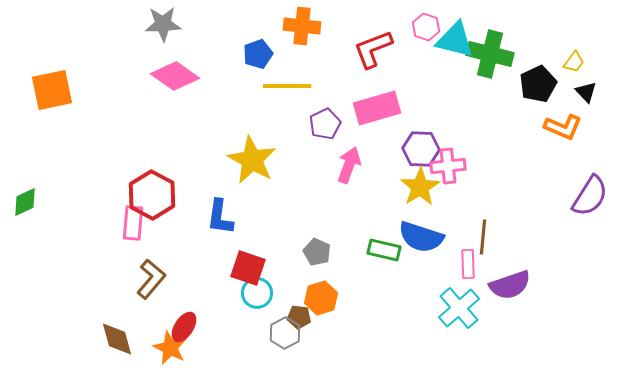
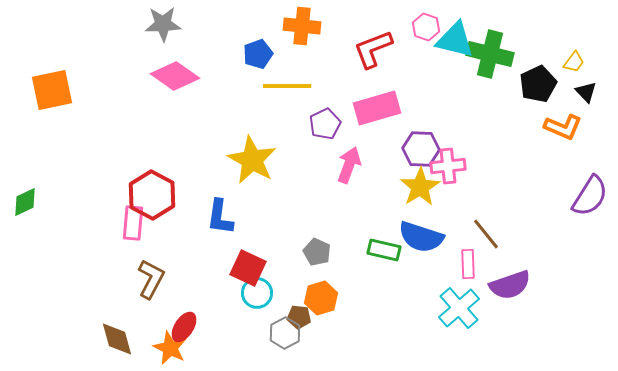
brown line at (483, 237): moved 3 px right, 3 px up; rotated 44 degrees counterclockwise
red square at (248, 268): rotated 6 degrees clockwise
brown L-shape at (151, 279): rotated 12 degrees counterclockwise
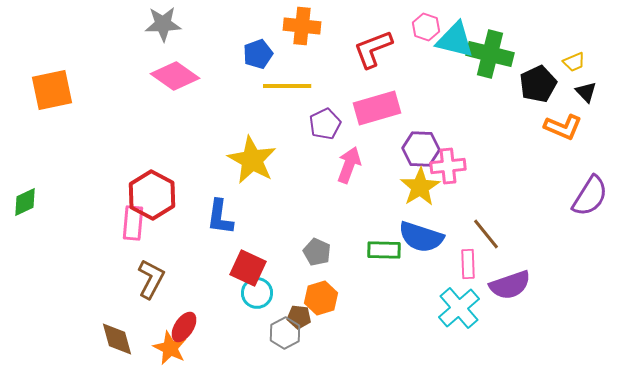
yellow trapezoid at (574, 62): rotated 30 degrees clockwise
green rectangle at (384, 250): rotated 12 degrees counterclockwise
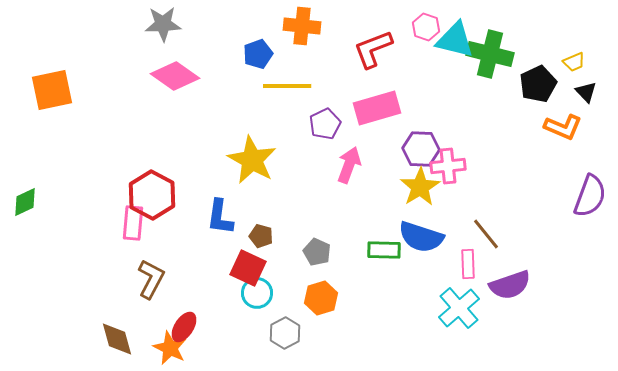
purple semicircle at (590, 196): rotated 12 degrees counterclockwise
brown pentagon at (299, 317): moved 38 px left, 81 px up; rotated 10 degrees clockwise
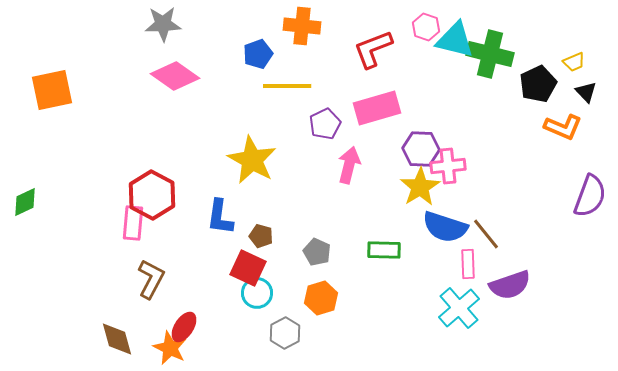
pink arrow at (349, 165): rotated 6 degrees counterclockwise
blue semicircle at (421, 237): moved 24 px right, 10 px up
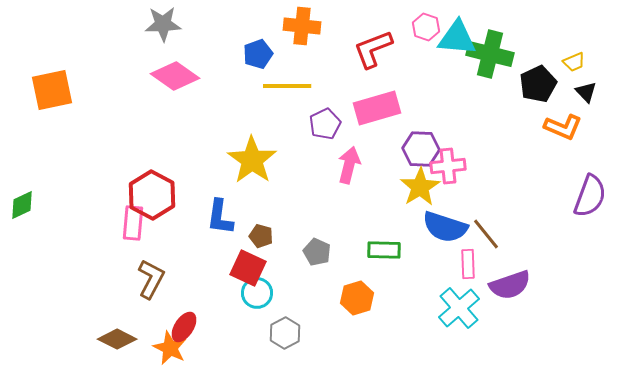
cyan triangle at (455, 40): moved 2 px right, 2 px up; rotated 9 degrees counterclockwise
yellow star at (252, 160): rotated 6 degrees clockwise
green diamond at (25, 202): moved 3 px left, 3 px down
orange hexagon at (321, 298): moved 36 px right
brown diamond at (117, 339): rotated 48 degrees counterclockwise
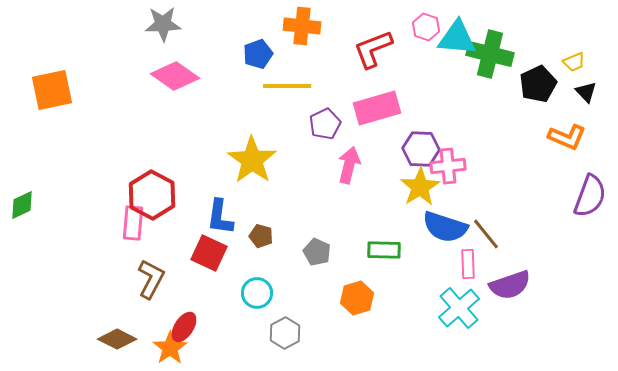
orange L-shape at (563, 127): moved 4 px right, 10 px down
red square at (248, 268): moved 39 px left, 15 px up
orange star at (170, 348): rotated 12 degrees clockwise
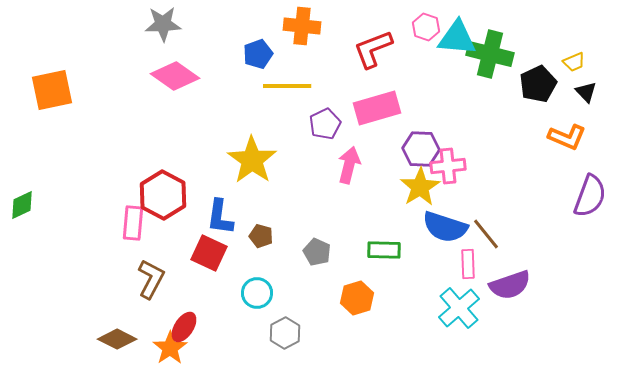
red hexagon at (152, 195): moved 11 px right
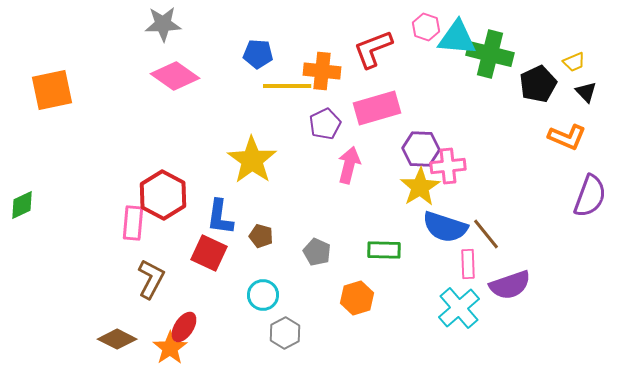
orange cross at (302, 26): moved 20 px right, 45 px down
blue pentagon at (258, 54): rotated 24 degrees clockwise
cyan circle at (257, 293): moved 6 px right, 2 px down
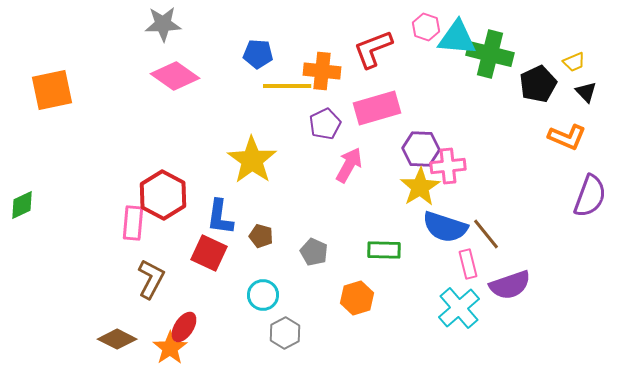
pink arrow at (349, 165): rotated 15 degrees clockwise
gray pentagon at (317, 252): moved 3 px left
pink rectangle at (468, 264): rotated 12 degrees counterclockwise
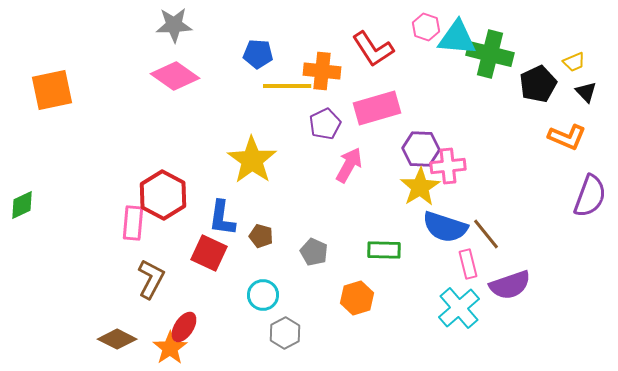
gray star at (163, 24): moved 11 px right, 1 px down
red L-shape at (373, 49): rotated 102 degrees counterclockwise
blue L-shape at (220, 217): moved 2 px right, 1 px down
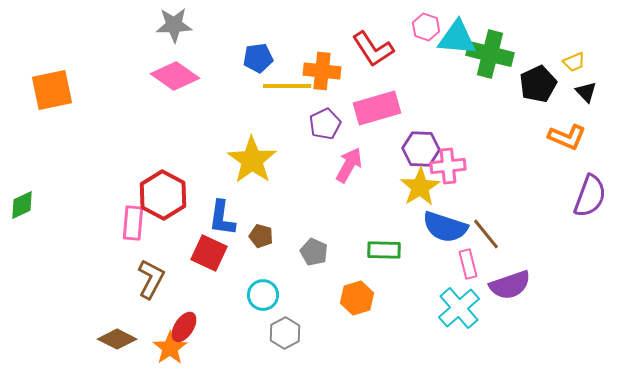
blue pentagon at (258, 54): moved 4 px down; rotated 12 degrees counterclockwise
